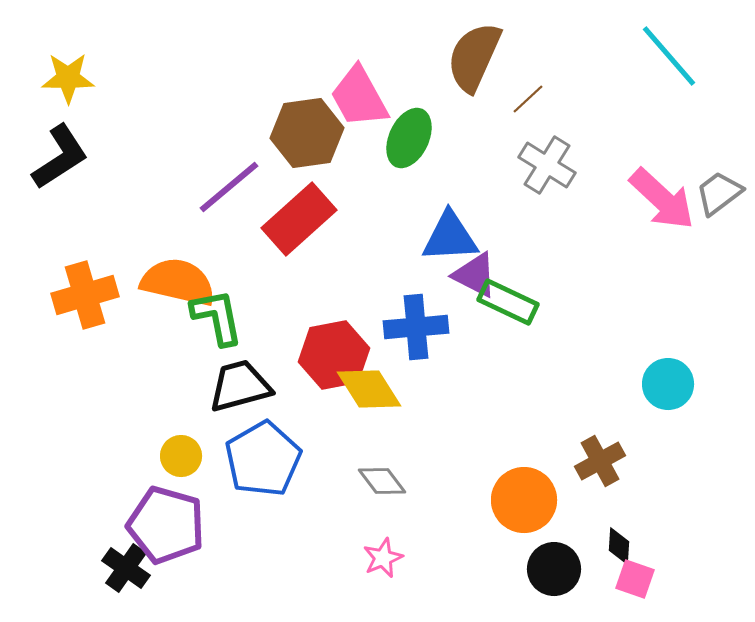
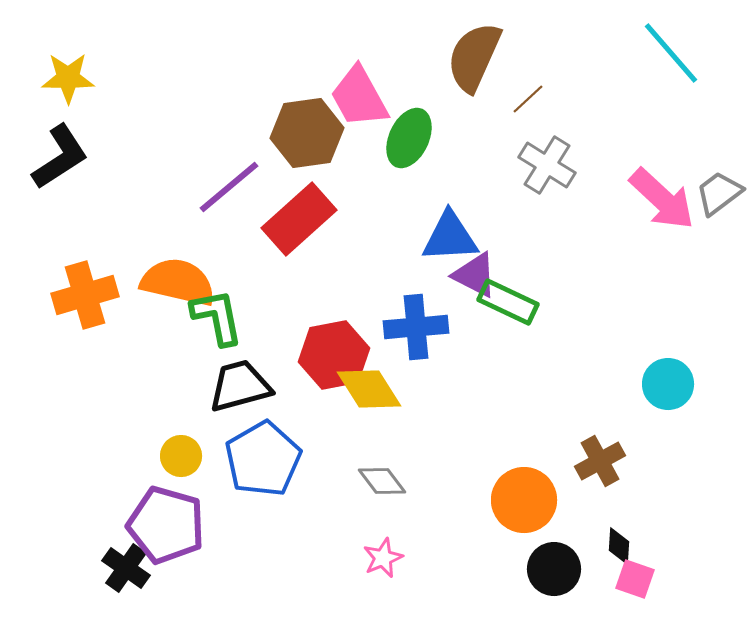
cyan line: moved 2 px right, 3 px up
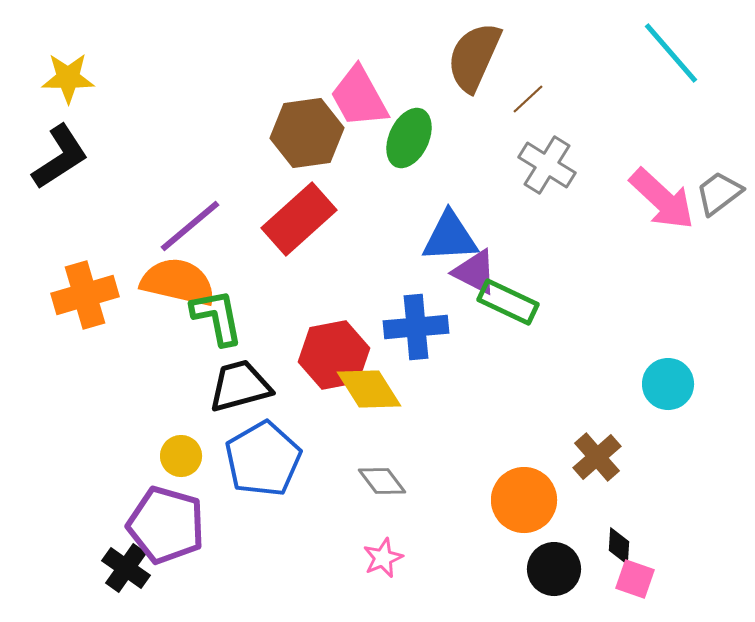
purple line: moved 39 px left, 39 px down
purple triangle: moved 3 px up
brown cross: moved 3 px left, 4 px up; rotated 12 degrees counterclockwise
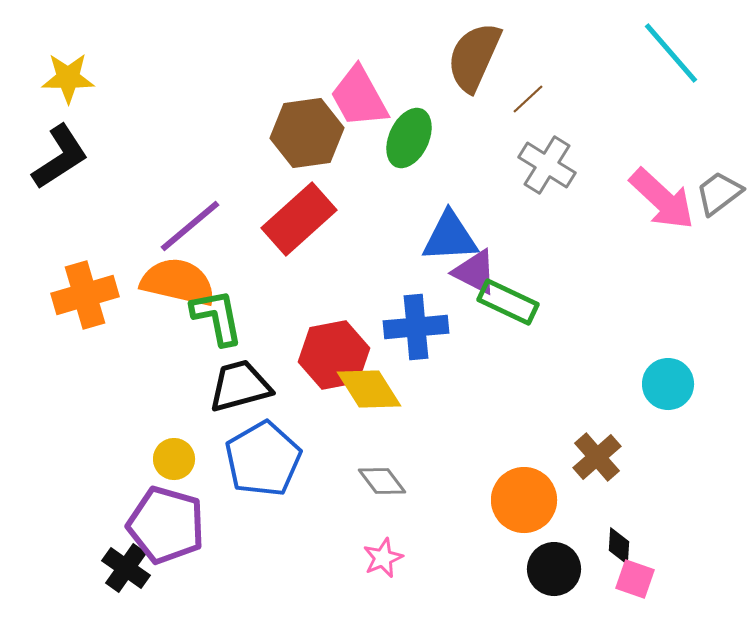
yellow circle: moved 7 px left, 3 px down
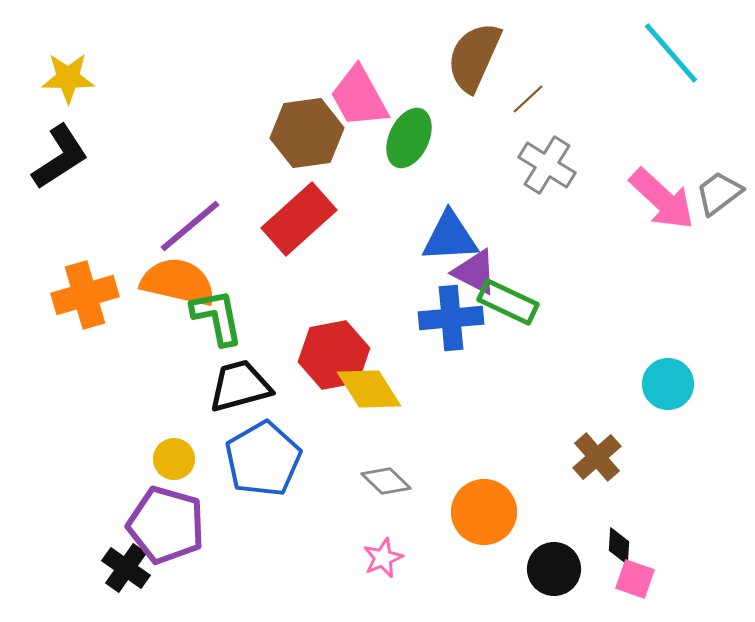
blue cross: moved 35 px right, 9 px up
gray diamond: moved 4 px right; rotated 9 degrees counterclockwise
orange circle: moved 40 px left, 12 px down
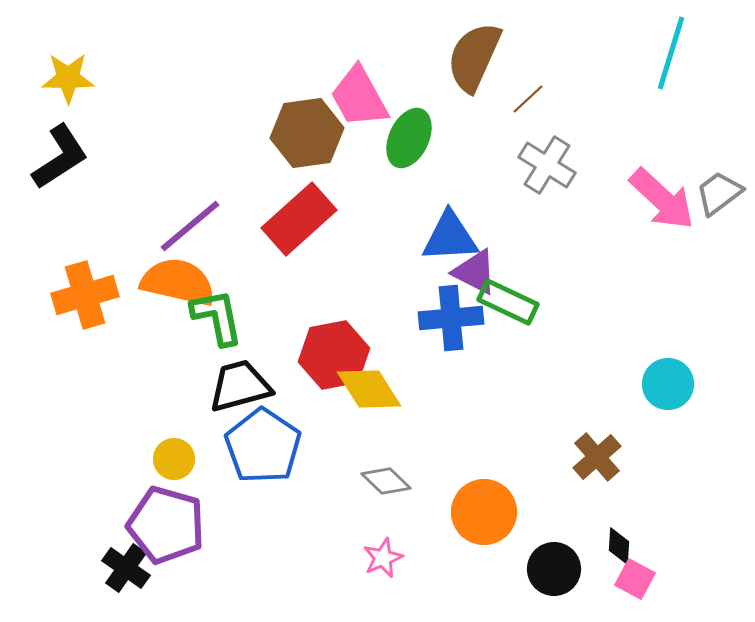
cyan line: rotated 58 degrees clockwise
blue pentagon: moved 13 px up; rotated 8 degrees counterclockwise
pink square: rotated 9 degrees clockwise
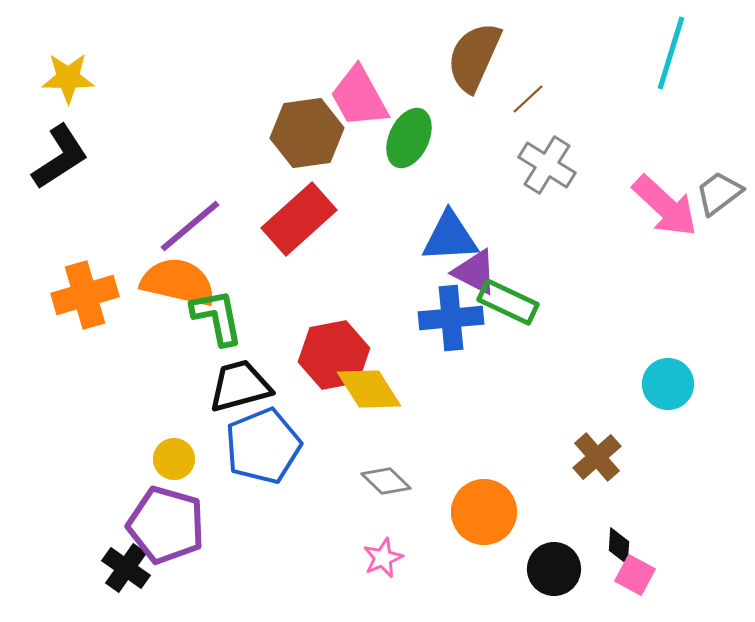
pink arrow: moved 3 px right, 7 px down
blue pentagon: rotated 16 degrees clockwise
pink square: moved 4 px up
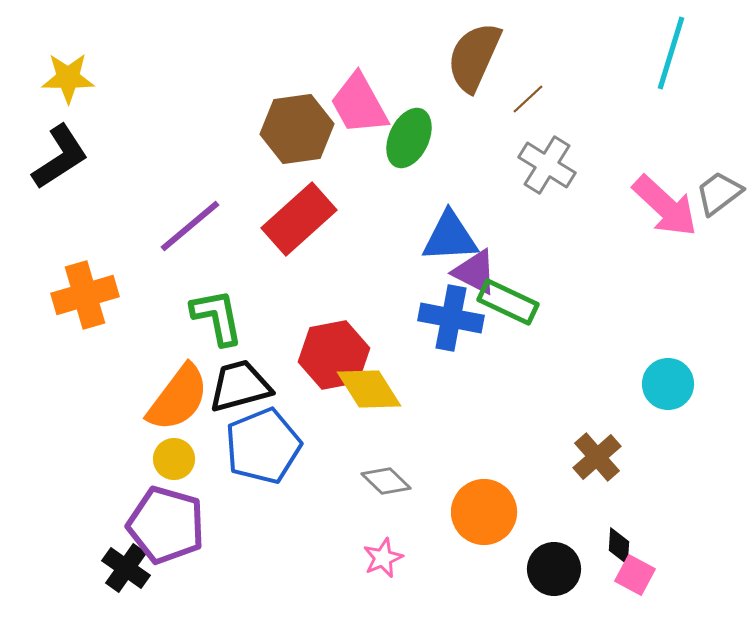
pink trapezoid: moved 7 px down
brown hexagon: moved 10 px left, 4 px up
orange semicircle: moved 116 px down; rotated 114 degrees clockwise
blue cross: rotated 16 degrees clockwise
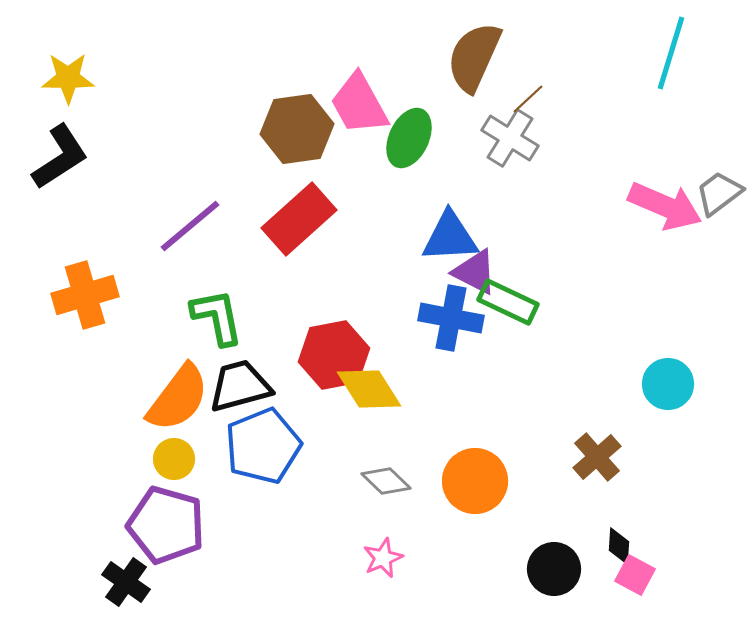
gray cross: moved 37 px left, 27 px up
pink arrow: rotated 20 degrees counterclockwise
orange circle: moved 9 px left, 31 px up
black cross: moved 14 px down
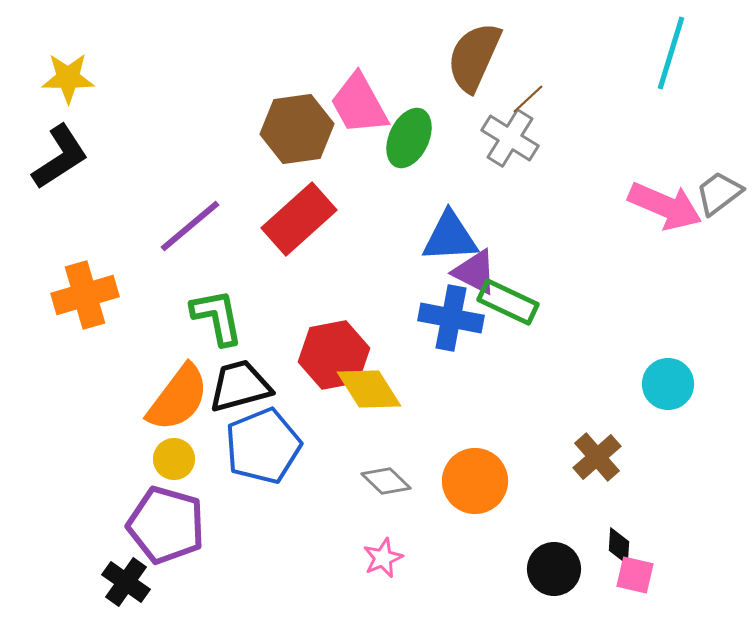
pink square: rotated 15 degrees counterclockwise
